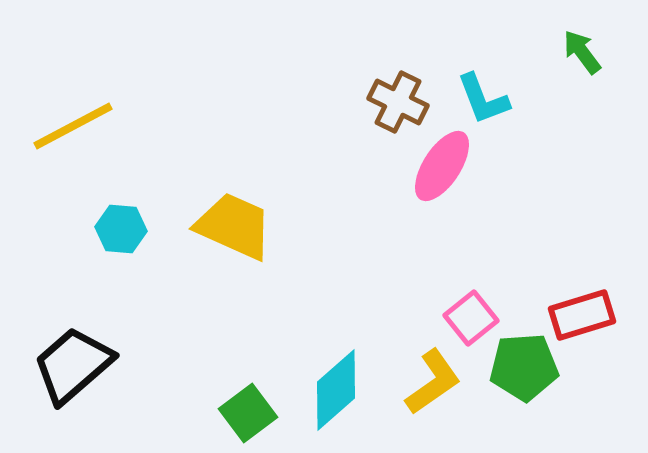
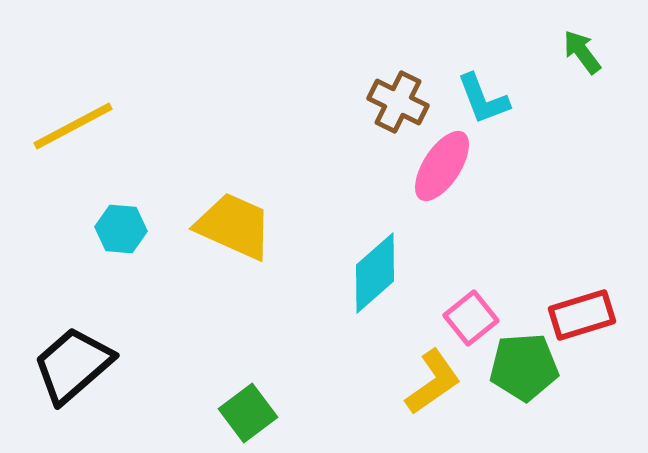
cyan diamond: moved 39 px right, 117 px up
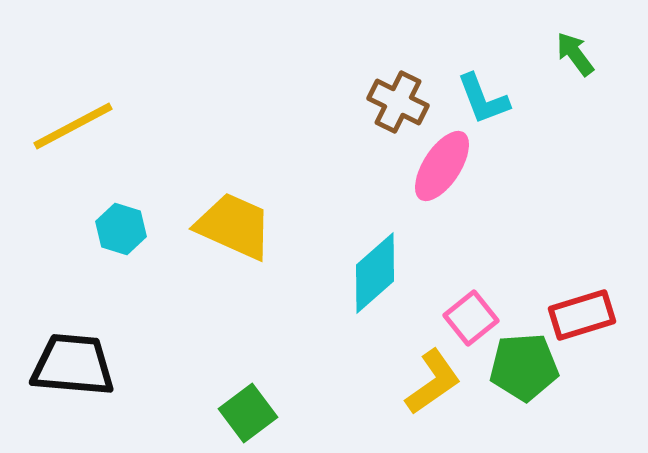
green arrow: moved 7 px left, 2 px down
cyan hexagon: rotated 12 degrees clockwise
black trapezoid: rotated 46 degrees clockwise
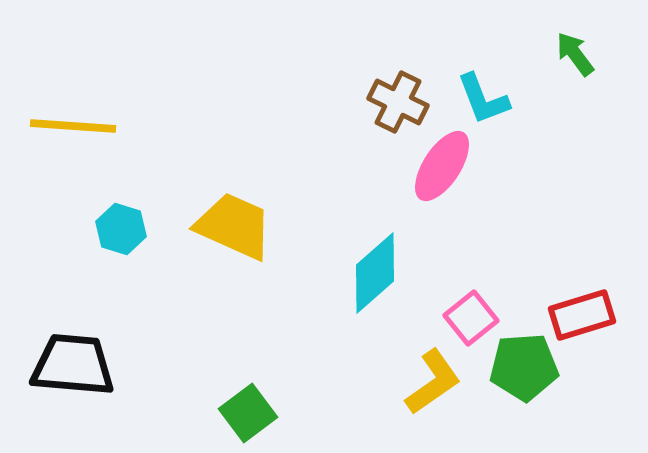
yellow line: rotated 32 degrees clockwise
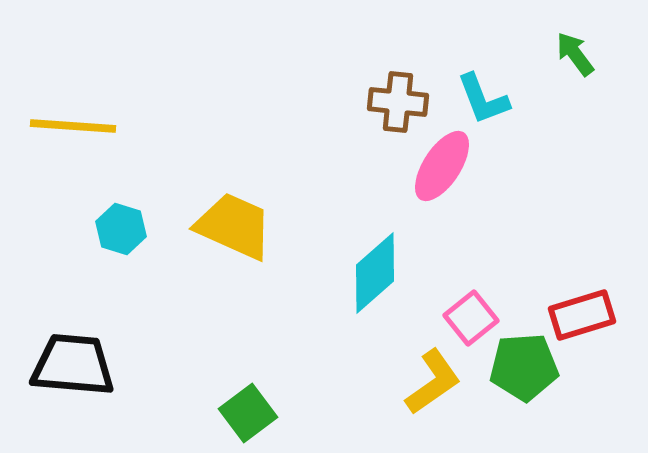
brown cross: rotated 20 degrees counterclockwise
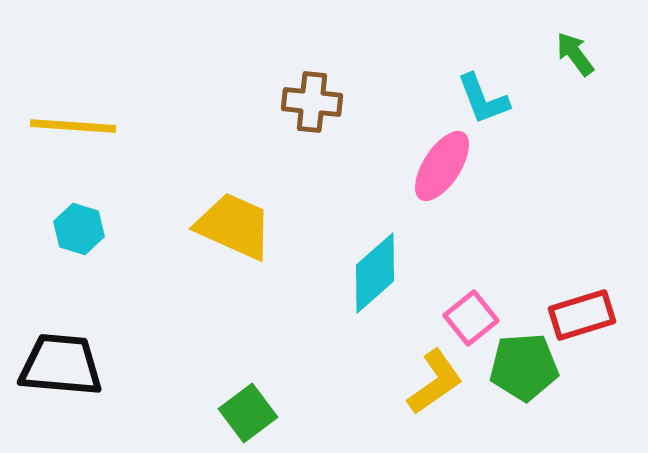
brown cross: moved 86 px left
cyan hexagon: moved 42 px left
black trapezoid: moved 12 px left
yellow L-shape: moved 2 px right
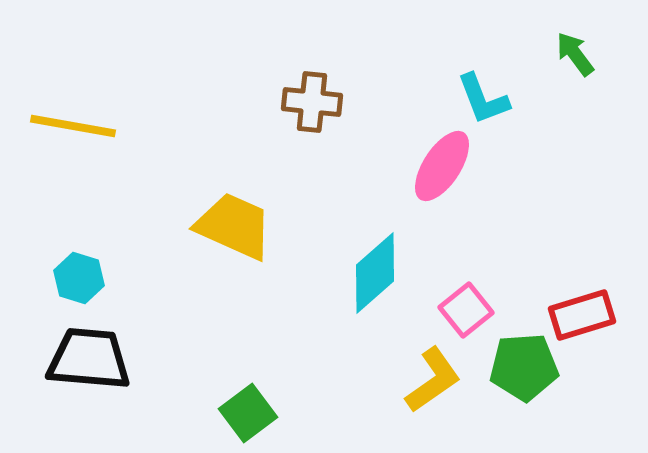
yellow line: rotated 6 degrees clockwise
cyan hexagon: moved 49 px down
pink square: moved 5 px left, 8 px up
black trapezoid: moved 28 px right, 6 px up
yellow L-shape: moved 2 px left, 2 px up
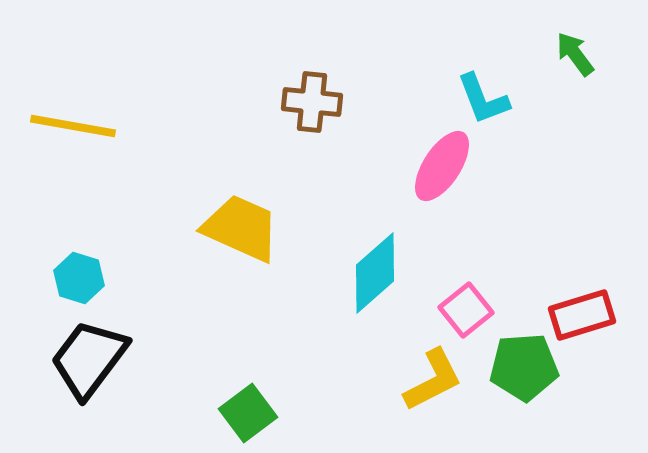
yellow trapezoid: moved 7 px right, 2 px down
black trapezoid: rotated 58 degrees counterclockwise
yellow L-shape: rotated 8 degrees clockwise
